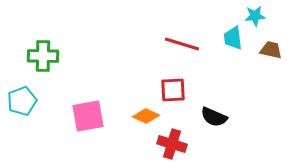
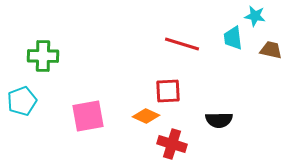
cyan star: rotated 15 degrees clockwise
red square: moved 5 px left, 1 px down
black semicircle: moved 5 px right, 3 px down; rotated 24 degrees counterclockwise
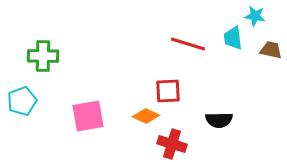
red line: moved 6 px right
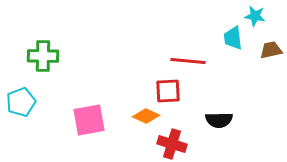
red line: moved 17 px down; rotated 12 degrees counterclockwise
brown trapezoid: rotated 25 degrees counterclockwise
cyan pentagon: moved 1 px left, 1 px down
pink square: moved 1 px right, 4 px down
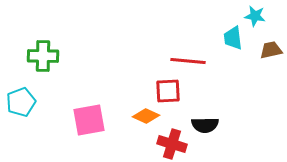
black semicircle: moved 14 px left, 5 px down
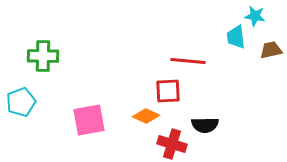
cyan trapezoid: moved 3 px right, 1 px up
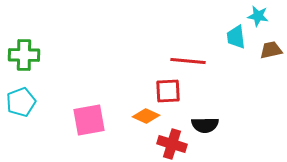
cyan star: moved 3 px right
green cross: moved 19 px left, 1 px up
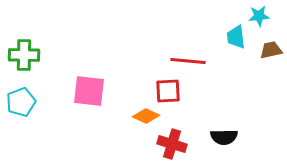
cyan star: moved 1 px right; rotated 15 degrees counterclockwise
pink square: moved 29 px up; rotated 16 degrees clockwise
black semicircle: moved 19 px right, 12 px down
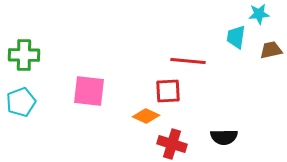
cyan star: moved 2 px up
cyan trapezoid: rotated 15 degrees clockwise
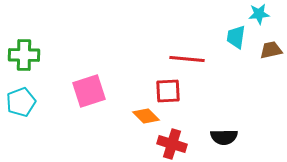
red line: moved 1 px left, 2 px up
pink square: rotated 24 degrees counterclockwise
orange diamond: rotated 20 degrees clockwise
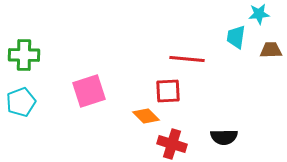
brown trapezoid: rotated 10 degrees clockwise
